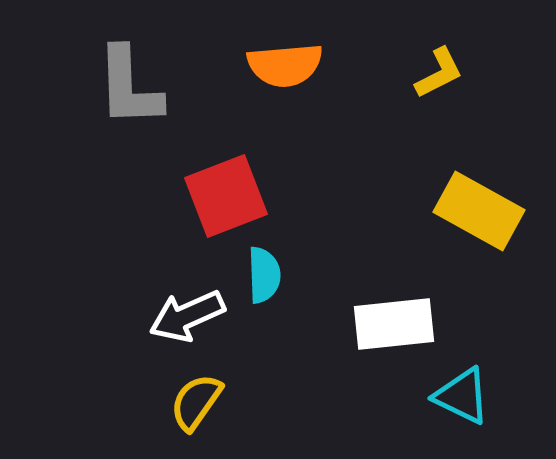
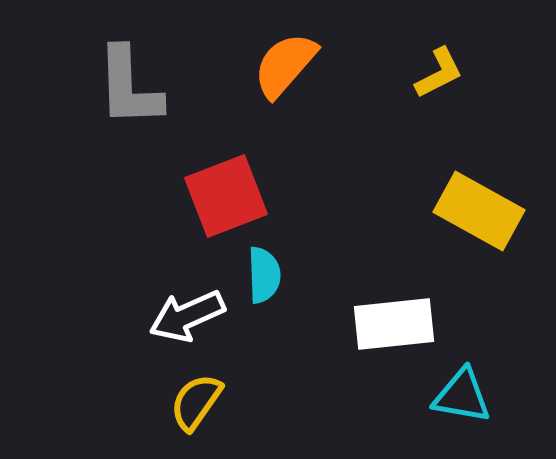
orange semicircle: rotated 136 degrees clockwise
cyan triangle: rotated 16 degrees counterclockwise
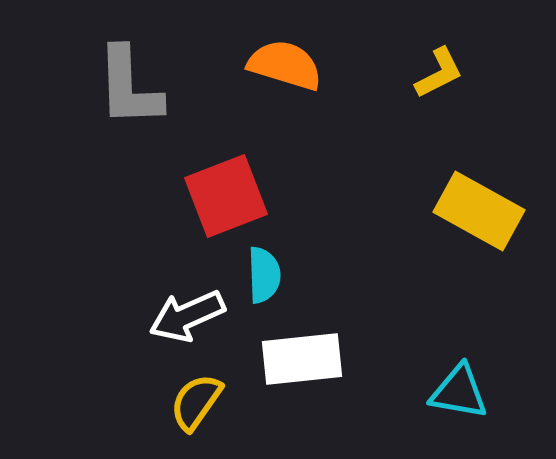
orange semicircle: rotated 66 degrees clockwise
white rectangle: moved 92 px left, 35 px down
cyan triangle: moved 3 px left, 4 px up
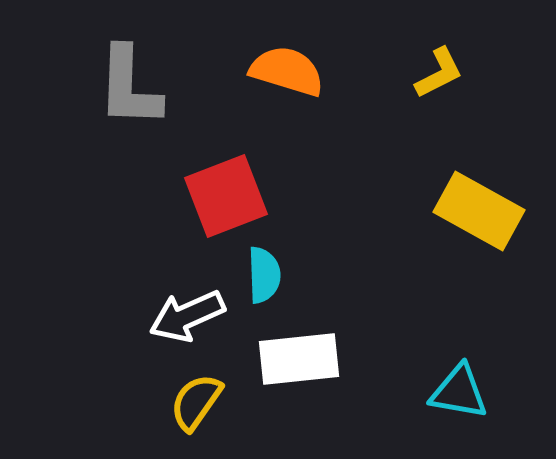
orange semicircle: moved 2 px right, 6 px down
gray L-shape: rotated 4 degrees clockwise
white rectangle: moved 3 px left
